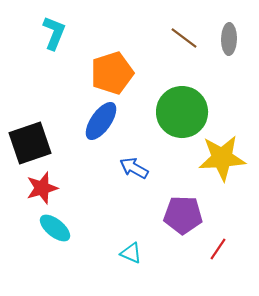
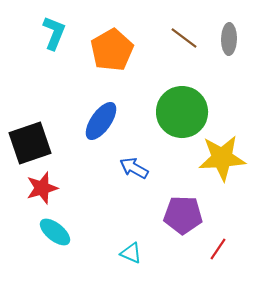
orange pentagon: moved 23 px up; rotated 12 degrees counterclockwise
cyan ellipse: moved 4 px down
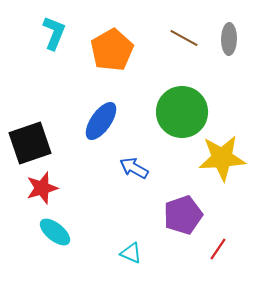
brown line: rotated 8 degrees counterclockwise
purple pentagon: rotated 21 degrees counterclockwise
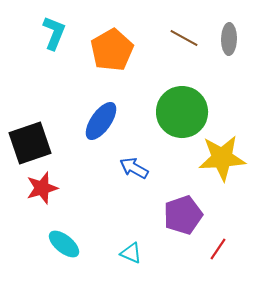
cyan ellipse: moved 9 px right, 12 px down
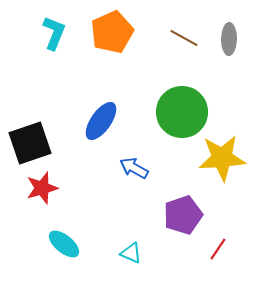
orange pentagon: moved 18 px up; rotated 6 degrees clockwise
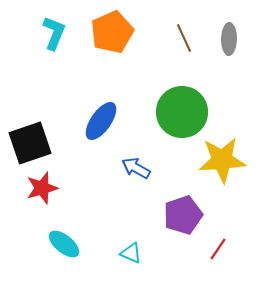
brown line: rotated 36 degrees clockwise
yellow star: moved 2 px down
blue arrow: moved 2 px right
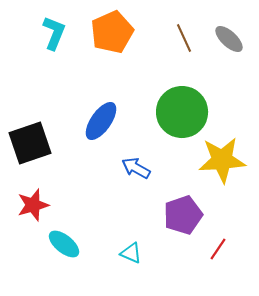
gray ellipse: rotated 48 degrees counterclockwise
red star: moved 9 px left, 17 px down
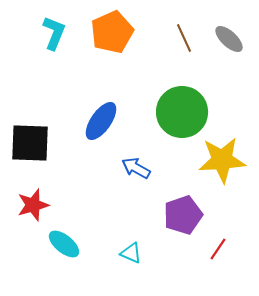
black square: rotated 21 degrees clockwise
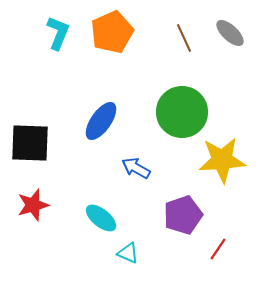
cyan L-shape: moved 4 px right
gray ellipse: moved 1 px right, 6 px up
cyan ellipse: moved 37 px right, 26 px up
cyan triangle: moved 3 px left
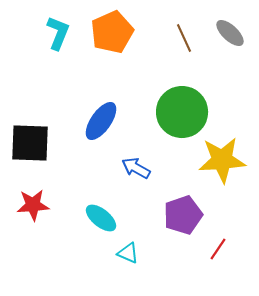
red star: rotated 12 degrees clockwise
